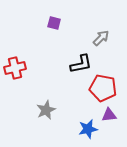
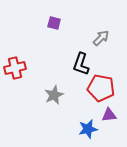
black L-shape: rotated 120 degrees clockwise
red pentagon: moved 2 px left
gray star: moved 8 px right, 15 px up
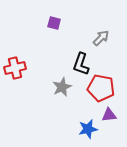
gray star: moved 8 px right, 8 px up
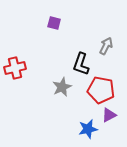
gray arrow: moved 5 px right, 8 px down; rotated 18 degrees counterclockwise
red pentagon: moved 2 px down
purple triangle: rotated 21 degrees counterclockwise
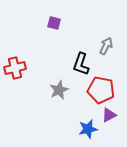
gray star: moved 3 px left, 3 px down
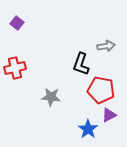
purple square: moved 37 px left; rotated 24 degrees clockwise
gray arrow: rotated 54 degrees clockwise
gray star: moved 8 px left, 7 px down; rotated 30 degrees clockwise
blue star: rotated 24 degrees counterclockwise
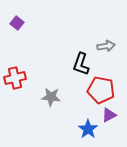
red cross: moved 10 px down
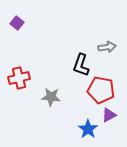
gray arrow: moved 1 px right, 1 px down
black L-shape: moved 1 px down
red cross: moved 4 px right
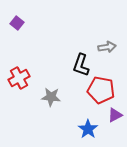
red cross: rotated 15 degrees counterclockwise
purple triangle: moved 6 px right
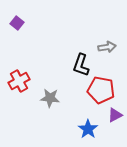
red cross: moved 3 px down
gray star: moved 1 px left, 1 px down
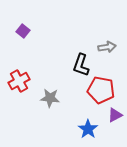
purple square: moved 6 px right, 8 px down
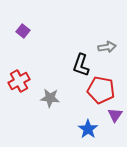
purple triangle: rotated 28 degrees counterclockwise
